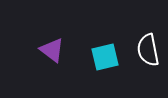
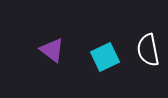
cyan square: rotated 12 degrees counterclockwise
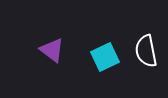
white semicircle: moved 2 px left, 1 px down
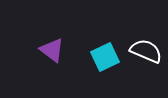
white semicircle: rotated 124 degrees clockwise
